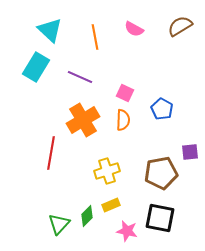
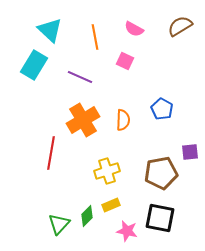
cyan rectangle: moved 2 px left, 2 px up
pink square: moved 32 px up
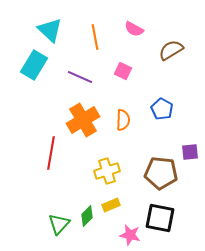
brown semicircle: moved 9 px left, 24 px down
pink square: moved 2 px left, 10 px down
brown pentagon: rotated 16 degrees clockwise
pink star: moved 3 px right, 4 px down
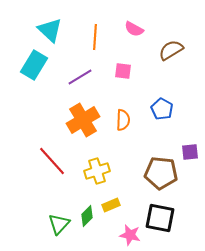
orange line: rotated 15 degrees clockwise
pink square: rotated 18 degrees counterclockwise
purple line: rotated 55 degrees counterclockwise
red line: moved 1 px right, 8 px down; rotated 52 degrees counterclockwise
yellow cross: moved 10 px left
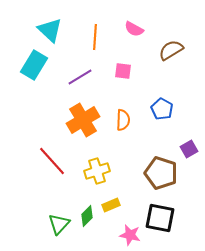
purple square: moved 1 px left, 3 px up; rotated 24 degrees counterclockwise
brown pentagon: rotated 12 degrees clockwise
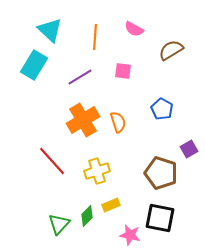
orange semicircle: moved 5 px left, 2 px down; rotated 20 degrees counterclockwise
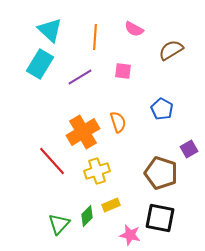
cyan rectangle: moved 6 px right, 1 px up
orange cross: moved 12 px down
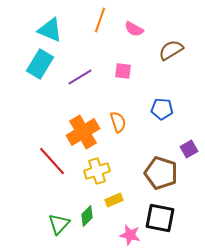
cyan triangle: rotated 20 degrees counterclockwise
orange line: moved 5 px right, 17 px up; rotated 15 degrees clockwise
blue pentagon: rotated 25 degrees counterclockwise
yellow rectangle: moved 3 px right, 5 px up
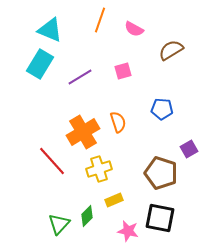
pink square: rotated 24 degrees counterclockwise
yellow cross: moved 2 px right, 2 px up
pink star: moved 2 px left, 4 px up
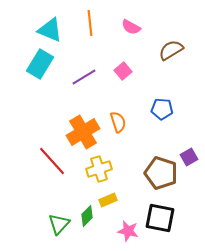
orange line: moved 10 px left, 3 px down; rotated 25 degrees counterclockwise
pink semicircle: moved 3 px left, 2 px up
pink square: rotated 24 degrees counterclockwise
purple line: moved 4 px right
purple square: moved 8 px down
yellow rectangle: moved 6 px left
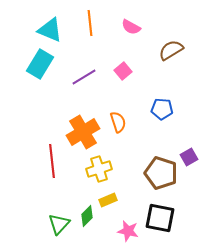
red line: rotated 36 degrees clockwise
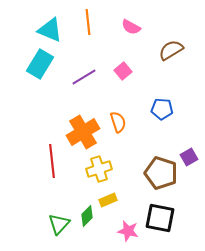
orange line: moved 2 px left, 1 px up
